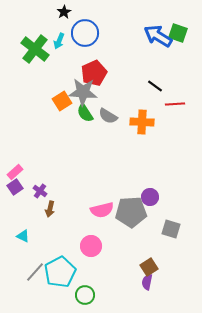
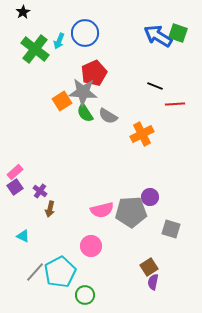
black star: moved 41 px left
black line: rotated 14 degrees counterclockwise
orange cross: moved 12 px down; rotated 30 degrees counterclockwise
purple semicircle: moved 6 px right
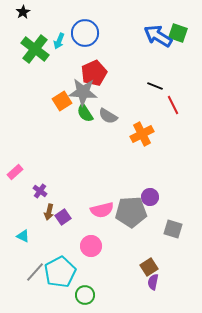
red line: moved 2 px left, 1 px down; rotated 66 degrees clockwise
purple square: moved 48 px right, 30 px down
brown arrow: moved 1 px left, 3 px down
gray square: moved 2 px right
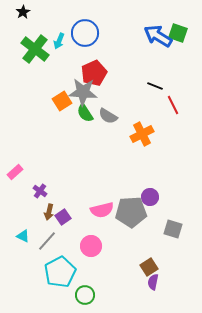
gray line: moved 12 px right, 31 px up
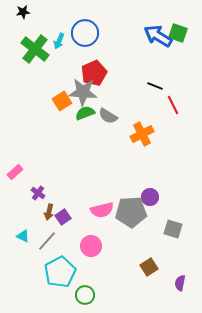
black star: rotated 24 degrees clockwise
green semicircle: rotated 102 degrees clockwise
purple cross: moved 2 px left, 2 px down
purple semicircle: moved 27 px right, 1 px down
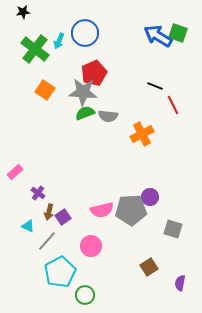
orange square: moved 17 px left, 11 px up; rotated 24 degrees counterclockwise
gray semicircle: rotated 24 degrees counterclockwise
gray pentagon: moved 2 px up
cyan triangle: moved 5 px right, 10 px up
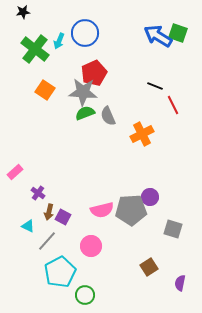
gray semicircle: rotated 60 degrees clockwise
purple square: rotated 28 degrees counterclockwise
